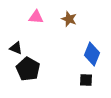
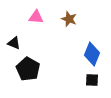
black triangle: moved 2 px left, 5 px up
black square: moved 6 px right
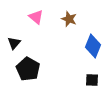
pink triangle: rotated 35 degrees clockwise
black triangle: rotated 48 degrees clockwise
blue diamond: moved 1 px right, 8 px up
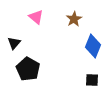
brown star: moved 5 px right; rotated 21 degrees clockwise
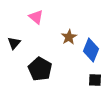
brown star: moved 5 px left, 18 px down
blue diamond: moved 2 px left, 4 px down
black pentagon: moved 12 px right
black square: moved 3 px right
